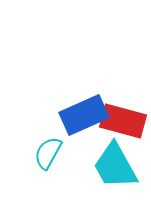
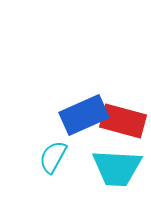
cyan semicircle: moved 5 px right, 4 px down
cyan trapezoid: moved 2 px right, 2 px down; rotated 58 degrees counterclockwise
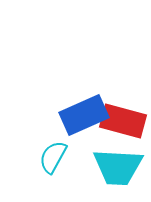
cyan trapezoid: moved 1 px right, 1 px up
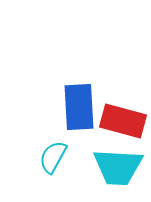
blue rectangle: moved 5 px left, 8 px up; rotated 69 degrees counterclockwise
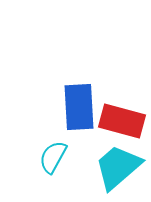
red rectangle: moved 1 px left
cyan trapezoid: rotated 136 degrees clockwise
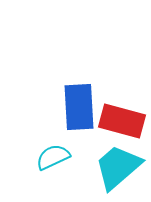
cyan semicircle: rotated 36 degrees clockwise
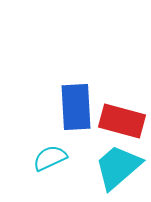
blue rectangle: moved 3 px left
cyan semicircle: moved 3 px left, 1 px down
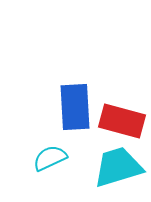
blue rectangle: moved 1 px left
cyan trapezoid: rotated 24 degrees clockwise
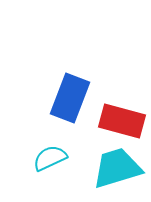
blue rectangle: moved 5 px left, 9 px up; rotated 24 degrees clockwise
cyan trapezoid: moved 1 px left, 1 px down
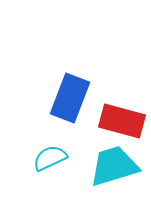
cyan trapezoid: moved 3 px left, 2 px up
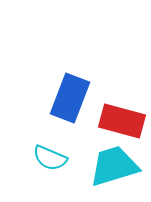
cyan semicircle: rotated 132 degrees counterclockwise
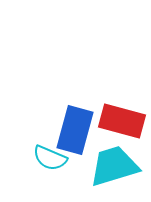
blue rectangle: moved 5 px right, 32 px down; rotated 6 degrees counterclockwise
